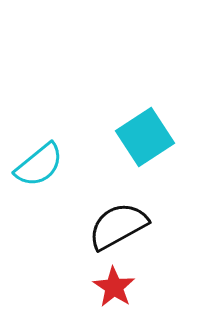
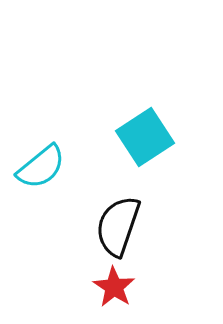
cyan semicircle: moved 2 px right, 2 px down
black semicircle: rotated 42 degrees counterclockwise
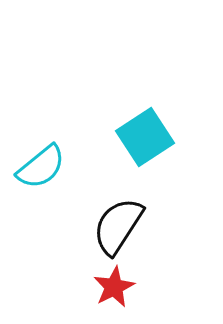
black semicircle: rotated 14 degrees clockwise
red star: rotated 12 degrees clockwise
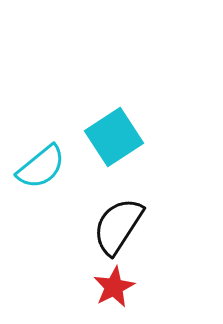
cyan square: moved 31 px left
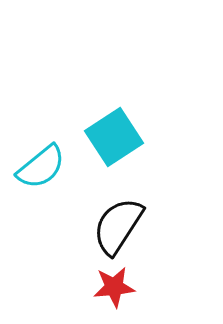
red star: rotated 21 degrees clockwise
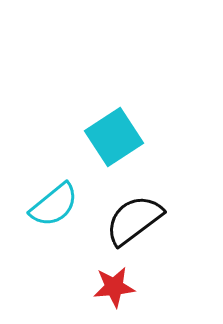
cyan semicircle: moved 13 px right, 38 px down
black semicircle: moved 16 px right, 6 px up; rotated 20 degrees clockwise
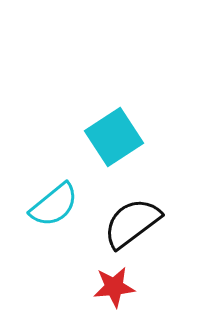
black semicircle: moved 2 px left, 3 px down
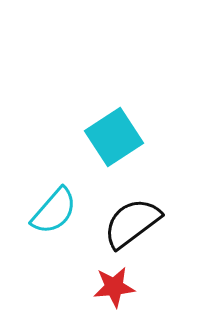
cyan semicircle: moved 6 px down; rotated 10 degrees counterclockwise
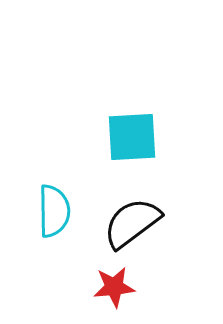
cyan square: moved 18 px right; rotated 30 degrees clockwise
cyan semicircle: rotated 42 degrees counterclockwise
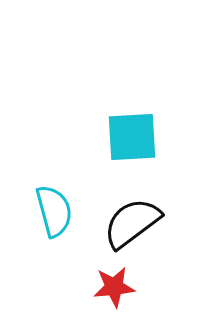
cyan semicircle: rotated 14 degrees counterclockwise
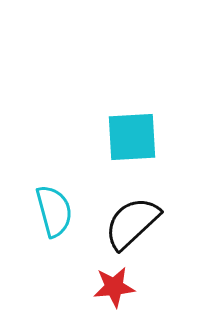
black semicircle: rotated 6 degrees counterclockwise
